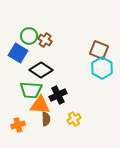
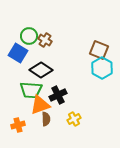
orange triangle: rotated 25 degrees counterclockwise
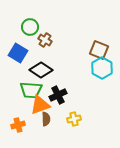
green circle: moved 1 px right, 9 px up
yellow cross: rotated 16 degrees clockwise
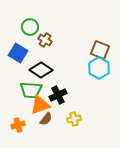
brown square: moved 1 px right
cyan hexagon: moved 3 px left
brown semicircle: rotated 40 degrees clockwise
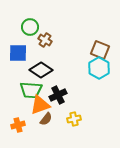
blue square: rotated 30 degrees counterclockwise
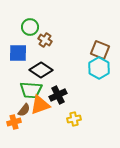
brown semicircle: moved 22 px left, 9 px up
orange cross: moved 4 px left, 3 px up
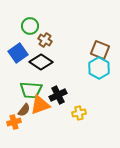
green circle: moved 1 px up
blue square: rotated 36 degrees counterclockwise
black diamond: moved 8 px up
yellow cross: moved 5 px right, 6 px up
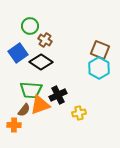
orange cross: moved 3 px down; rotated 16 degrees clockwise
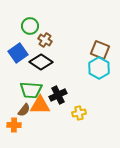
orange triangle: rotated 20 degrees clockwise
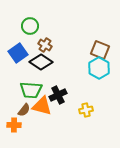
brown cross: moved 5 px down
orange triangle: moved 2 px right, 1 px down; rotated 15 degrees clockwise
yellow cross: moved 7 px right, 3 px up
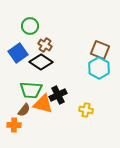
orange triangle: moved 1 px right, 2 px up
yellow cross: rotated 24 degrees clockwise
